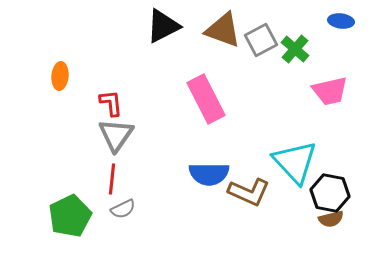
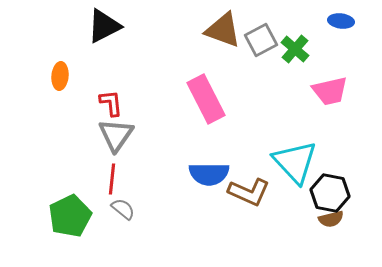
black triangle: moved 59 px left
gray semicircle: rotated 115 degrees counterclockwise
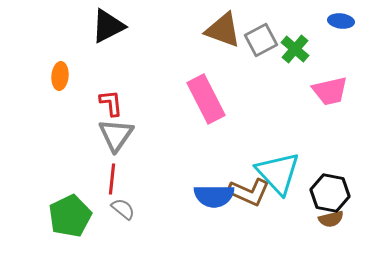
black triangle: moved 4 px right
cyan triangle: moved 17 px left, 11 px down
blue semicircle: moved 5 px right, 22 px down
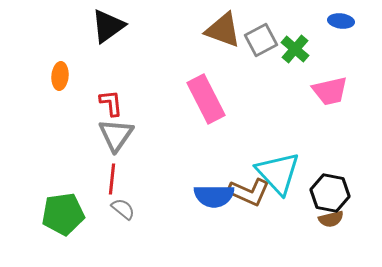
black triangle: rotated 9 degrees counterclockwise
green pentagon: moved 7 px left, 2 px up; rotated 18 degrees clockwise
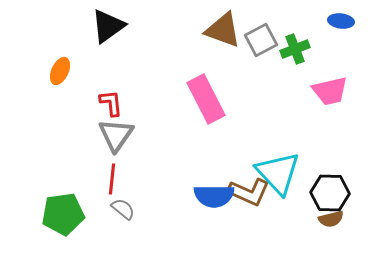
green cross: rotated 28 degrees clockwise
orange ellipse: moved 5 px up; rotated 20 degrees clockwise
black hexagon: rotated 9 degrees counterclockwise
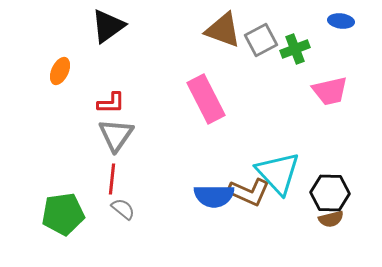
red L-shape: rotated 96 degrees clockwise
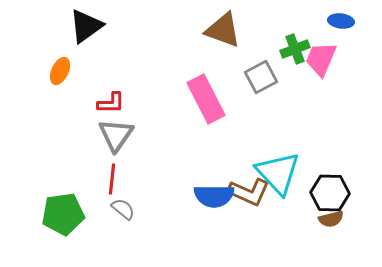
black triangle: moved 22 px left
gray square: moved 37 px down
pink trapezoid: moved 9 px left, 32 px up; rotated 126 degrees clockwise
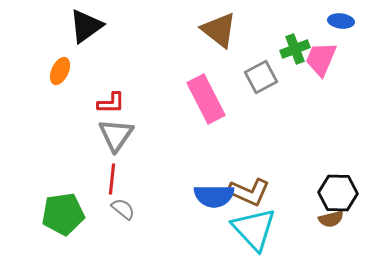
brown triangle: moved 4 px left; rotated 18 degrees clockwise
cyan triangle: moved 24 px left, 56 px down
black hexagon: moved 8 px right
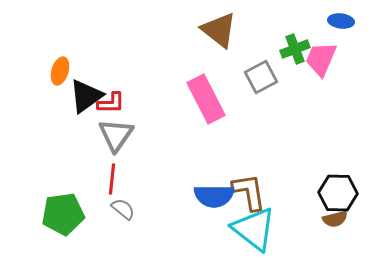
black triangle: moved 70 px down
orange ellipse: rotated 8 degrees counterclockwise
brown L-shape: rotated 123 degrees counterclockwise
brown semicircle: moved 4 px right
cyan triangle: rotated 9 degrees counterclockwise
